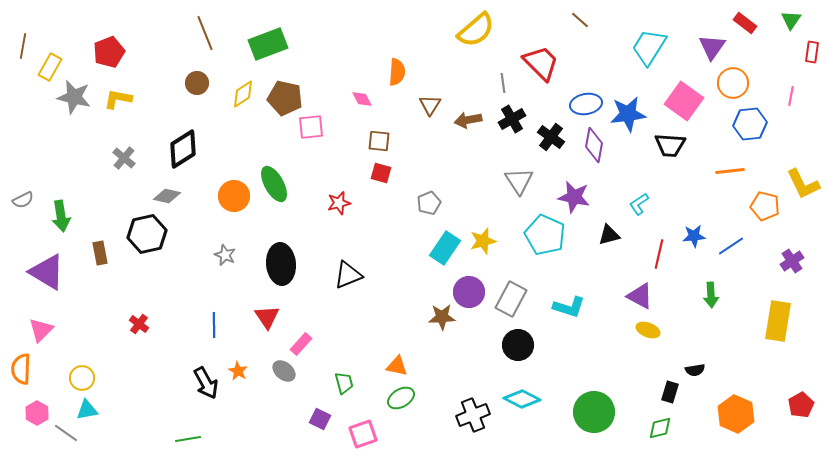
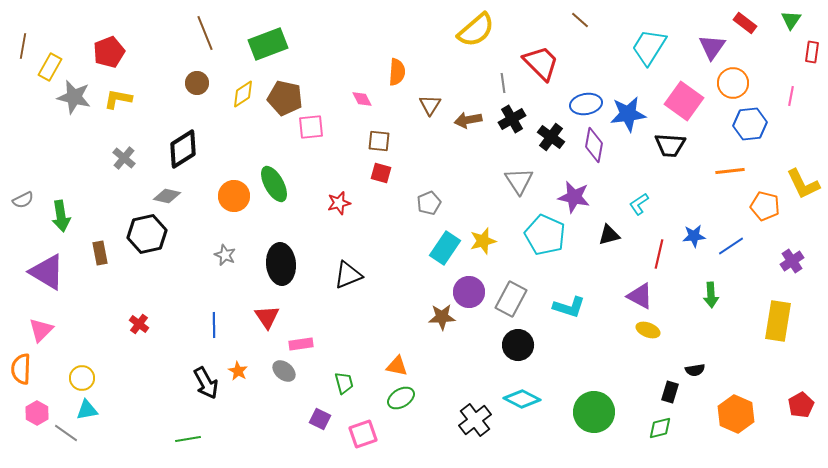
pink rectangle at (301, 344): rotated 40 degrees clockwise
black cross at (473, 415): moved 2 px right, 5 px down; rotated 16 degrees counterclockwise
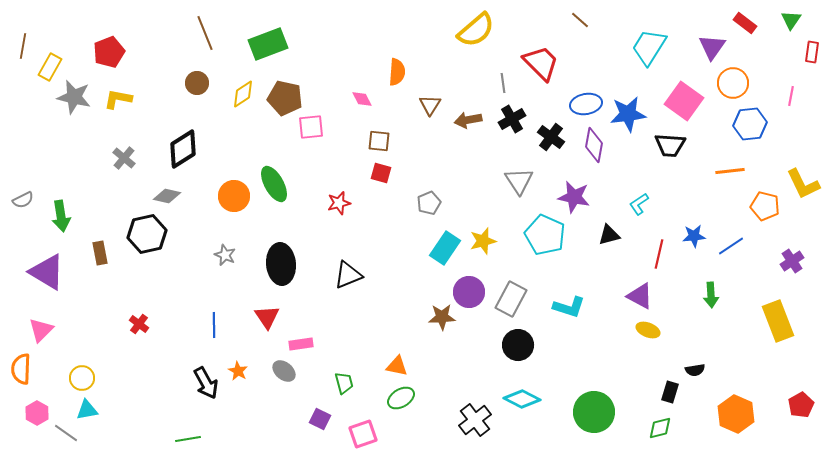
yellow rectangle at (778, 321): rotated 30 degrees counterclockwise
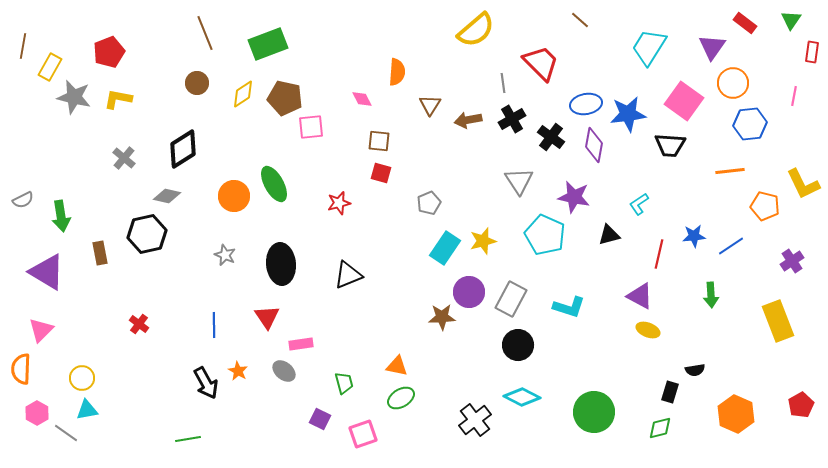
pink line at (791, 96): moved 3 px right
cyan diamond at (522, 399): moved 2 px up
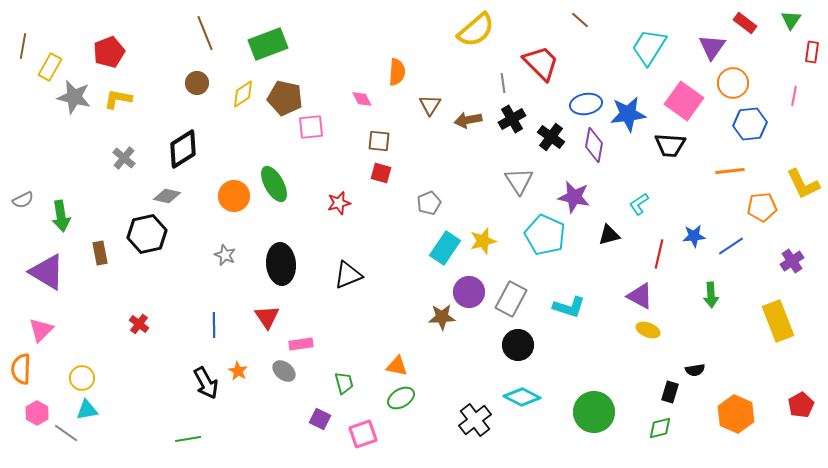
orange pentagon at (765, 206): moved 3 px left, 1 px down; rotated 20 degrees counterclockwise
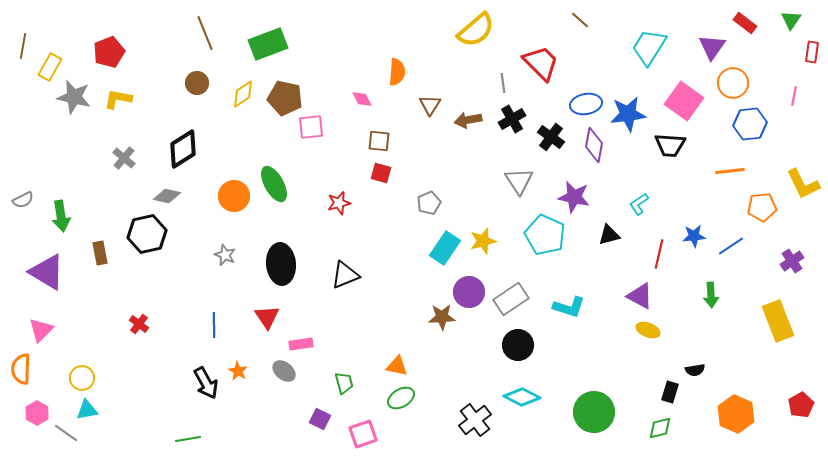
black triangle at (348, 275): moved 3 px left
gray rectangle at (511, 299): rotated 28 degrees clockwise
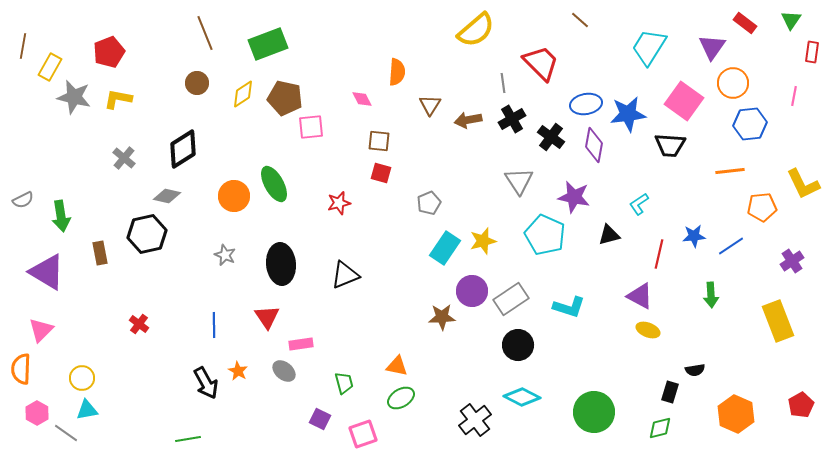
purple circle at (469, 292): moved 3 px right, 1 px up
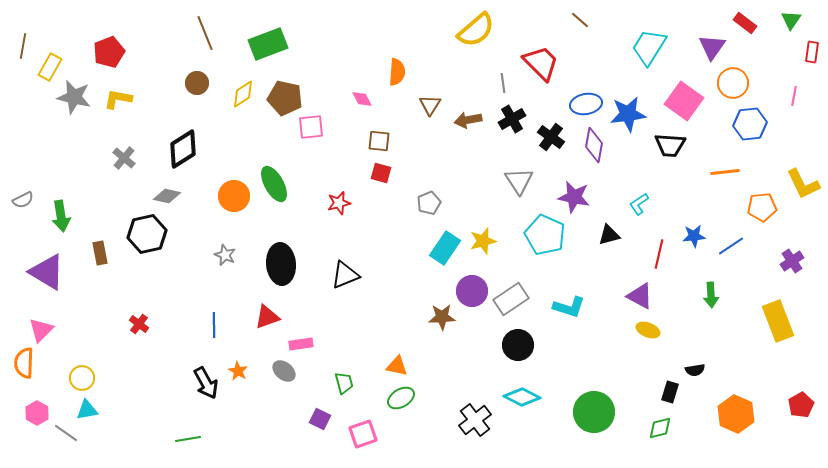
orange line at (730, 171): moved 5 px left, 1 px down
red triangle at (267, 317): rotated 44 degrees clockwise
orange semicircle at (21, 369): moved 3 px right, 6 px up
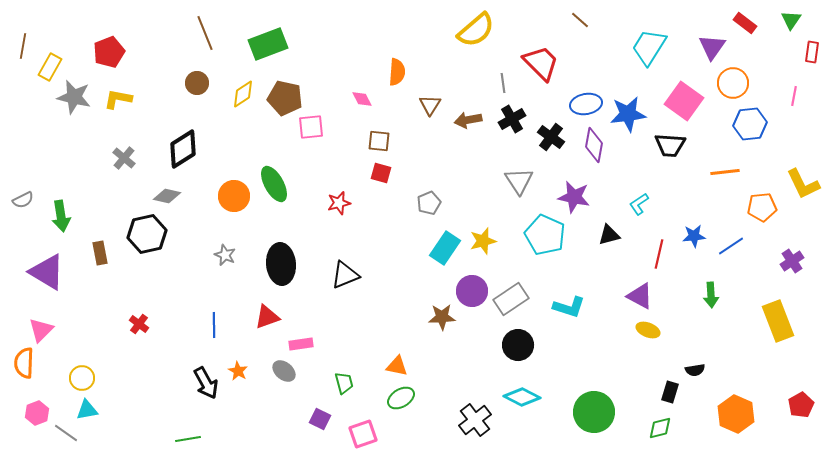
pink hexagon at (37, 413): rotated 10 degrees clockwise
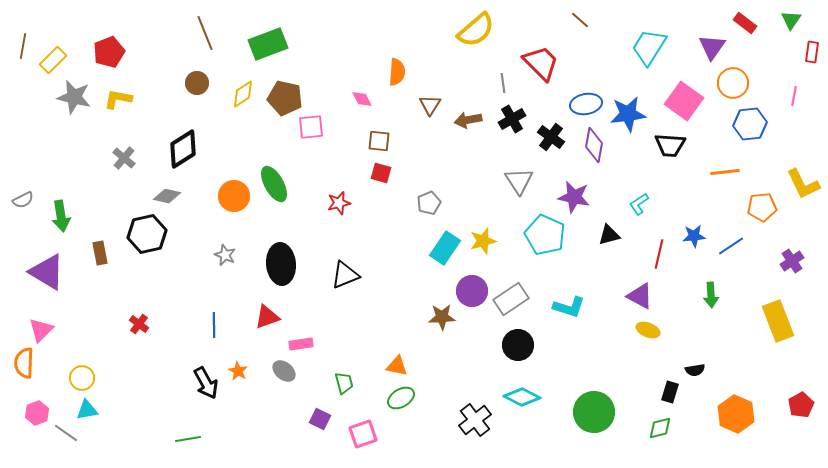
yellow rectangle at (50, 67): moved 3 px right, 7 px up; rotated 16 degrees clockwise
